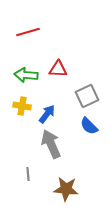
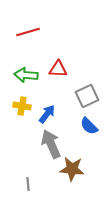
gray line: moved 10 px down
brown star: moved 6 px right, 20 px up
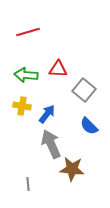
gray square: moved 3 px left, 6 px up; rotated 25 degrees counterclockwise
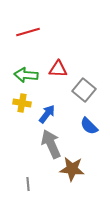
yellow cross: moved 3 px up
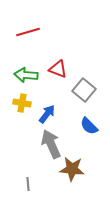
red triangle: rotated 18 degrees clockwise
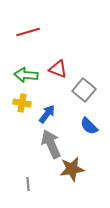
brown star: rotated 15 degrees counterclockwise
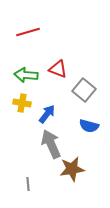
blue semicircle: rotated 30 degrees counterclockwise
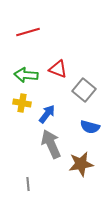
blue semicircle: moved 1 px right, 1 px down
brown star: moved 9 px right, 5 px up
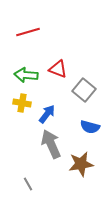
gray line: rotated 24 degrees counterclockwise
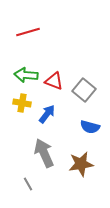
red triangle: moved 4 px left, 12 px down
gray arrow: moved 7 px left, 9 px down
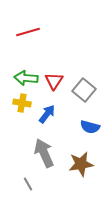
green arrow: moved 3 px down
red triangle: rotated 42 degrees clockwise
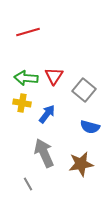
red triangle: moved 5 px up
